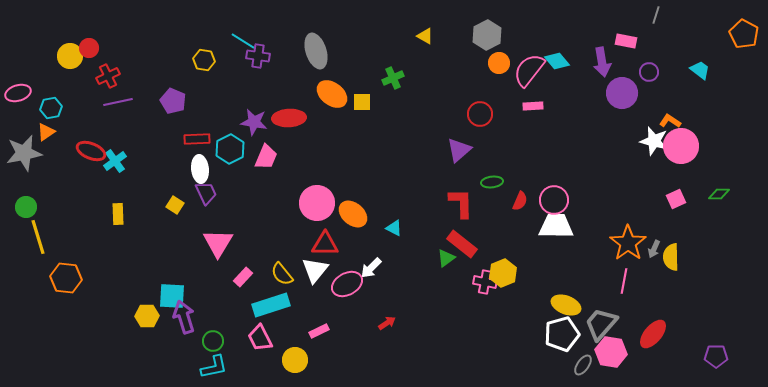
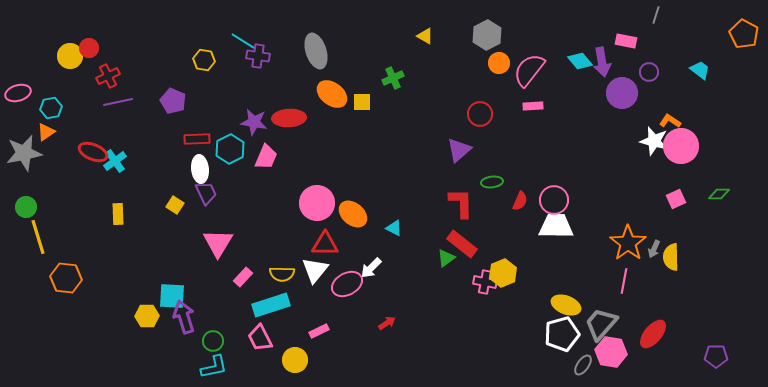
cyan diamond at (557, 61): moved 23 px right
red ellipse at (91, 151): moved 2 px right, 1 px down
yellow semicircle at (282, 274): rotated 50 degrees counterclockwise
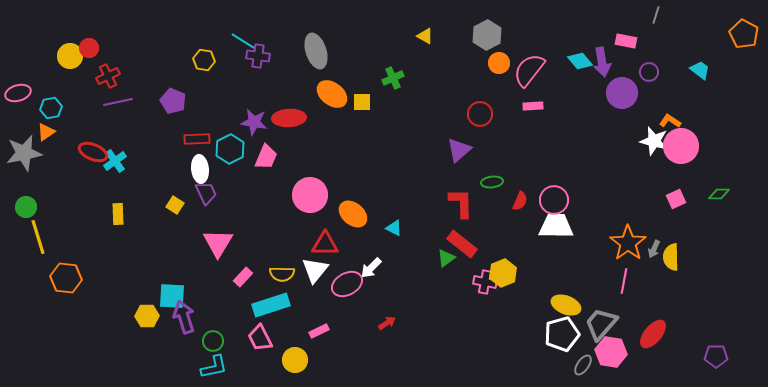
pink circle at (317, 203): moved 7 px left, 8 px up
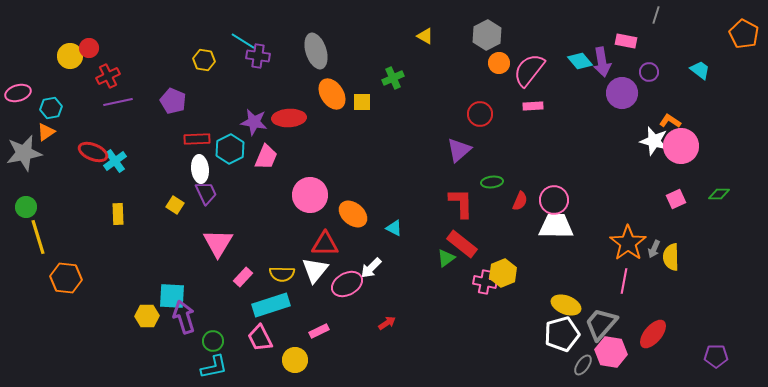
orange ellipse at (332, 94): rotated 20 degrees clockwise
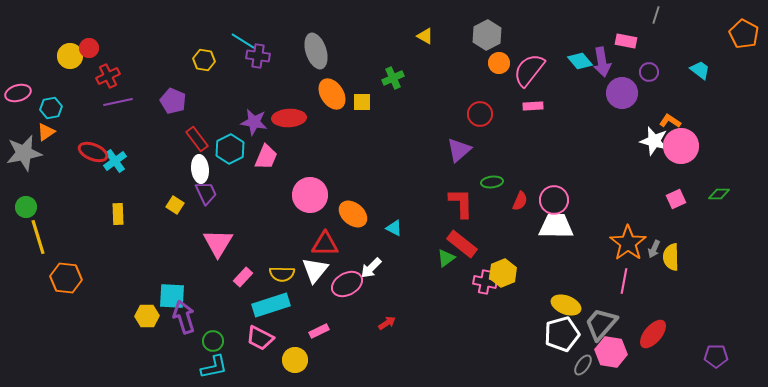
red rectangle at (197, 139): rotated 55 degrees clockwise
pink trapezoid at (260, 338): rotated 36 degrees counterclockwise
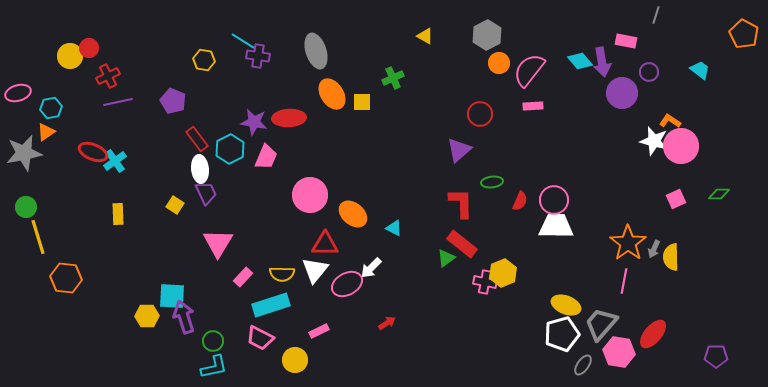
pink hexagon at (611, 352): moved 8 px right
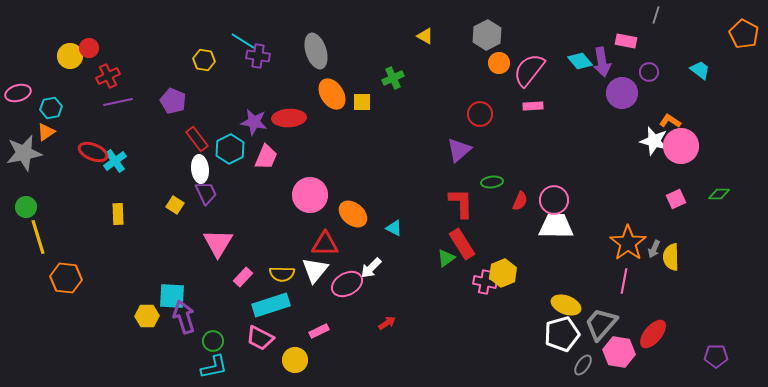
red rectangle at (462, 244): rotated 20 degrees clockwise
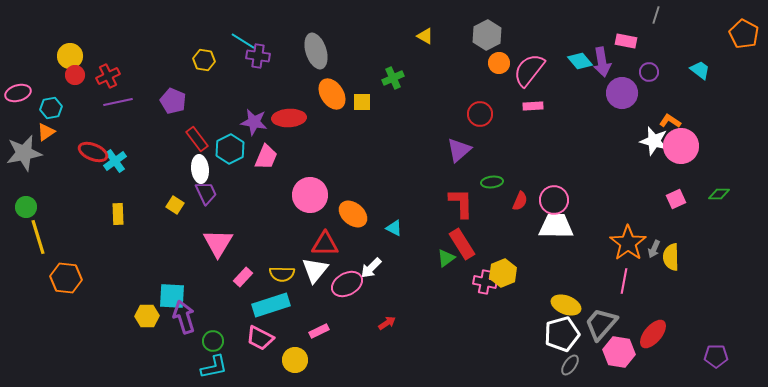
red circle at (89, 48): moved 14 px left, 27 px down
gray ellipse at (583, 365): moved 13 px left
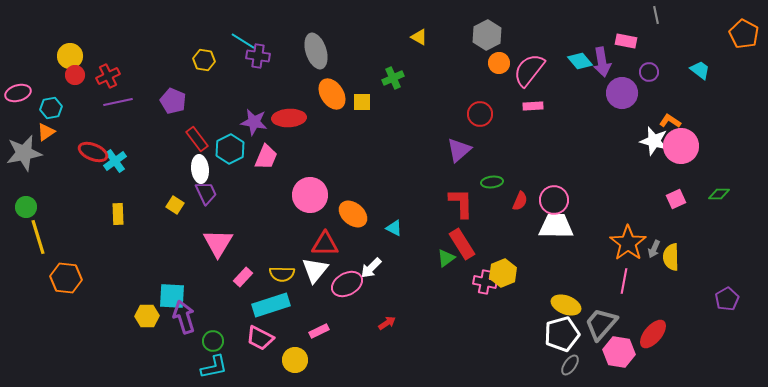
gray line at (656, 15): rotated 30 degrees counterclockwise
yellow triangle at (425, 36): moved 6 px left, 1 px down
purple pentagon at (716, 356): moved 11 px right, 57 px up; rotated 30 degrees counterclockwise
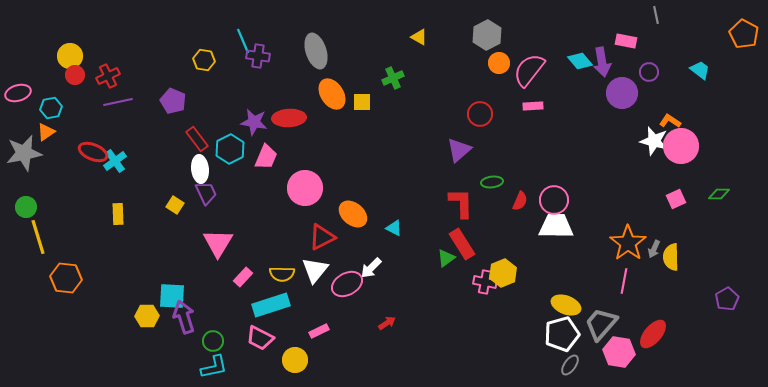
cyan line at (243, 41): rotated 35 degrees clockwise
pink circle at (310, 195): moved 5 px left, 7 px up
red triangle at (325, 244): moved 3 px left, 7 px up; rotated 28 degrees counterclockwise
